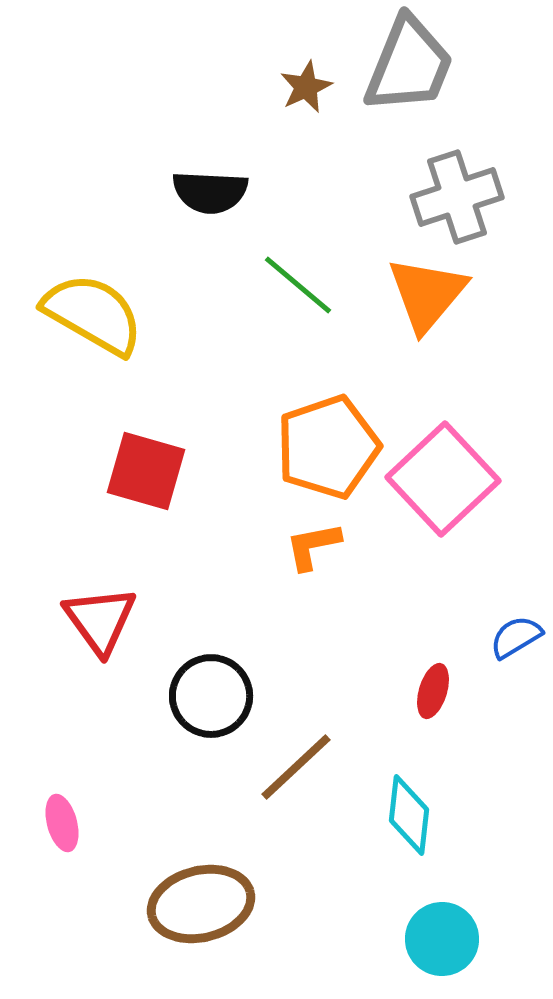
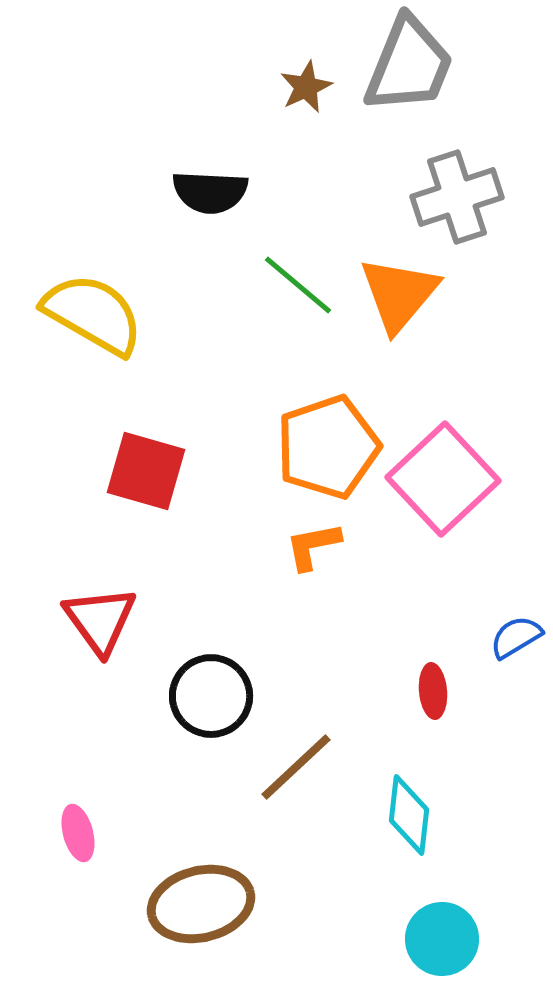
orange triangle: moved 28 px left
red ellipse: rotated 22 degrees counterclockwise
pink ellipse: moved 16 px right, 10 px down
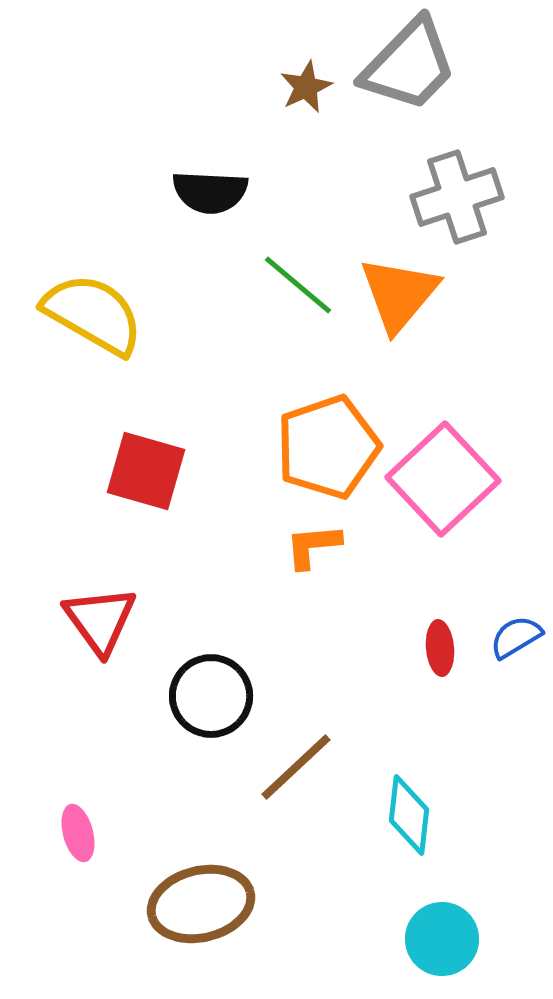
gray trapezoid: rotated 22 degrees clockwise
orange L-shape: rotated 6 degrees clockwise
red ellipse: moved 7 px right, 43 px up
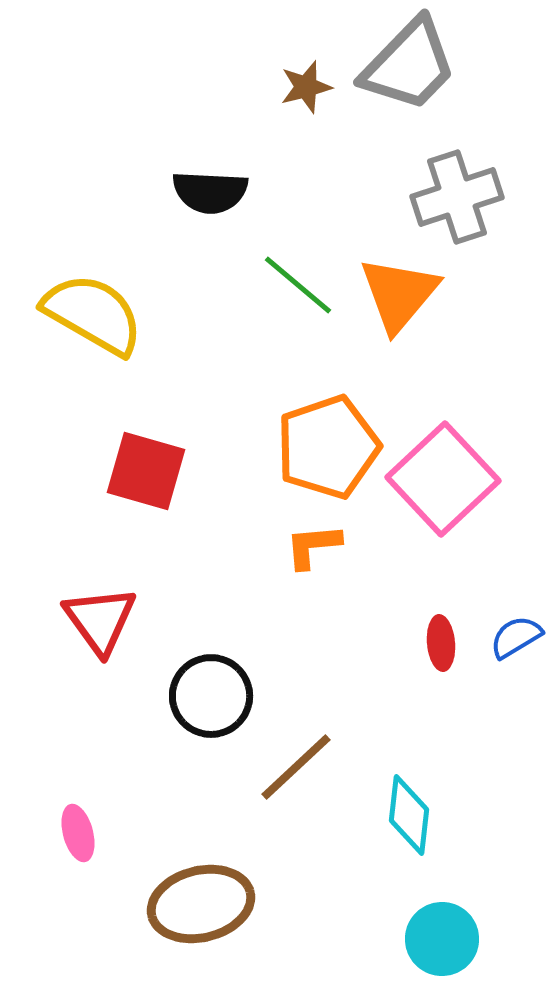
brown star: rotated 10 degrees clockwise
red ellipse: moved 1 px right, 5 px up
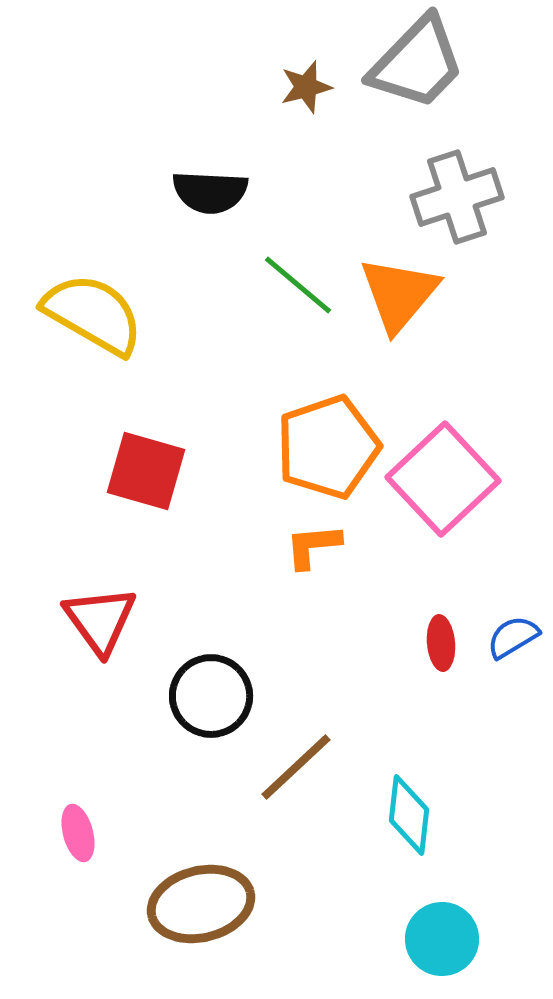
gray trapezoid: moved 8 px right, 2 px up
blue semicircle: moved 3 px left
